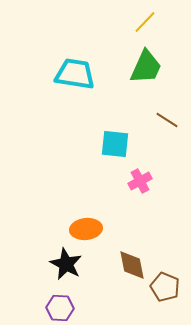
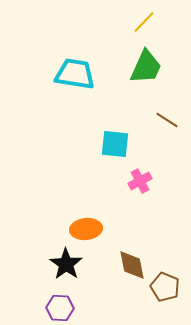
yellow line: moved 1 px left
black star: rotated 8 degrees clockwise
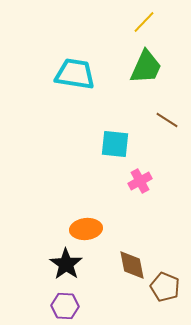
purple hexagon: moved 5 px right, 2 px up
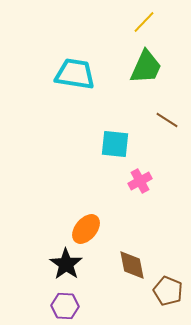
orange ellipse: rotated 44 degrees counterclockwise
brown pentagon: moved 3 px right, 4 px down
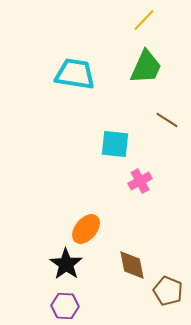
yellow line: moved 2 px up
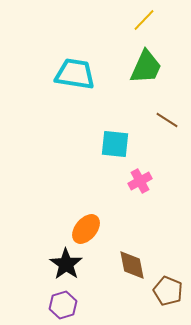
purple hexagon: moved 2 px left, 1 px up; rotated 20 degrees counterclockwise
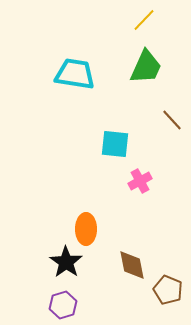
brown line: moved 5 px right; rotated 15 degrees clockwise
orange ellipse: rotated 40 degrees counterclockwise
black star: moved 2 px up
brown pentagon: moved 1 px up
